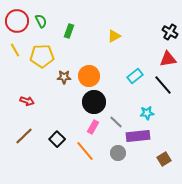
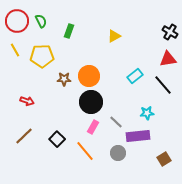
brown star: moved 2 px down
black circle: moved 3 px left
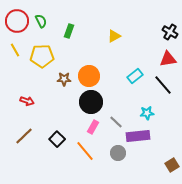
brown square: moved 8 px right, 6 px down
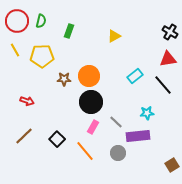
green semicircle: rotated 40 degrees clockwise
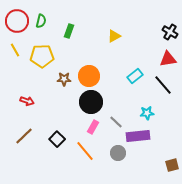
brown square: rotated 16 degrees clockwise
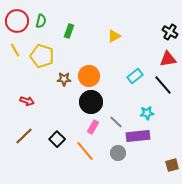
yellow pentagon: rotated 20 degrees clockwise
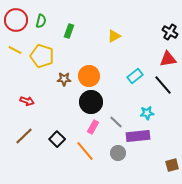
red circle: moved 1 px left, 1 px up
yellow line: rotated 32 degrees counterclockwise
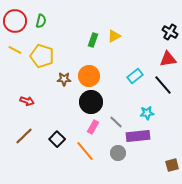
red circle: moved 1 px left, 1 px down
green rectangle: moved 24 px right, 9 px down
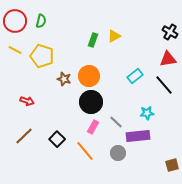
brown star: rotated 16 degrees clockwise
black line: moved 1 px right
